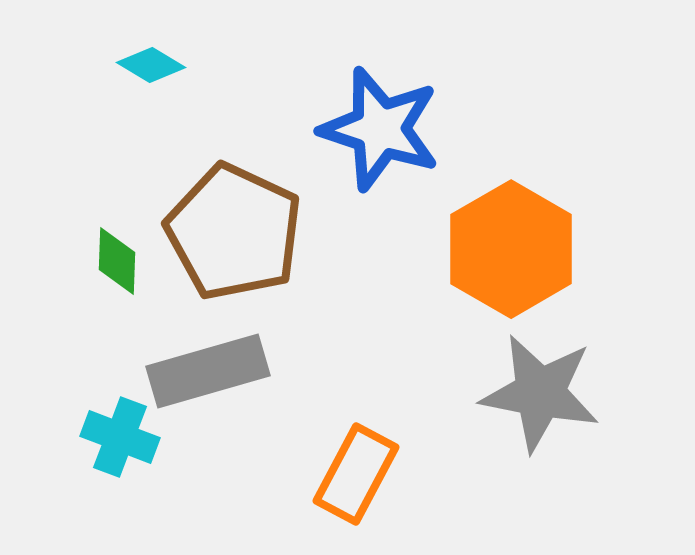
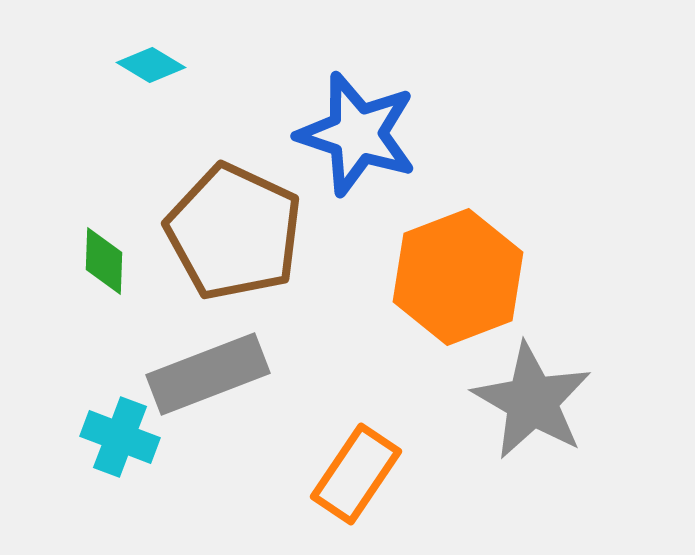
blue star: moved 23 px left, 5 px down
orange hexagon: moved 53 px left, 28 px down; rotated 9 degrees clockwise
green diamond: moved 13 px left
gray rectangle: moved 3 px down; rotated 5 degrees counterclockwise
gray star: moved 8 px left, 8 px down; rotated 19 degrees clockwise
orange rectangle: rotated 6 degrees clockwise
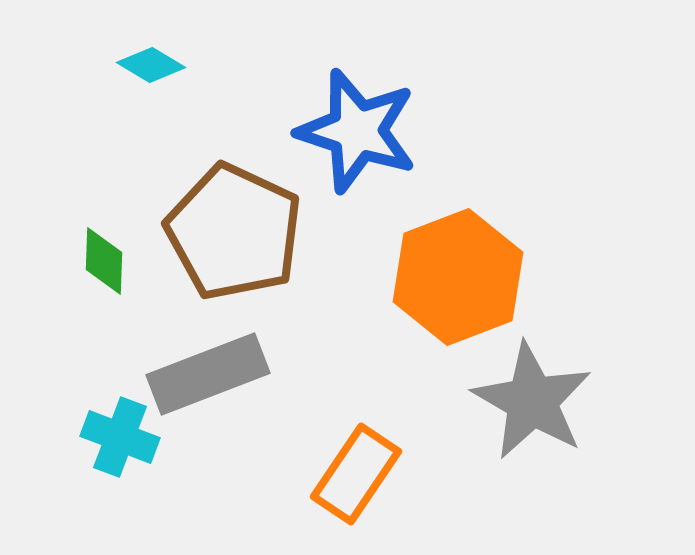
blue star: moved 3 px up
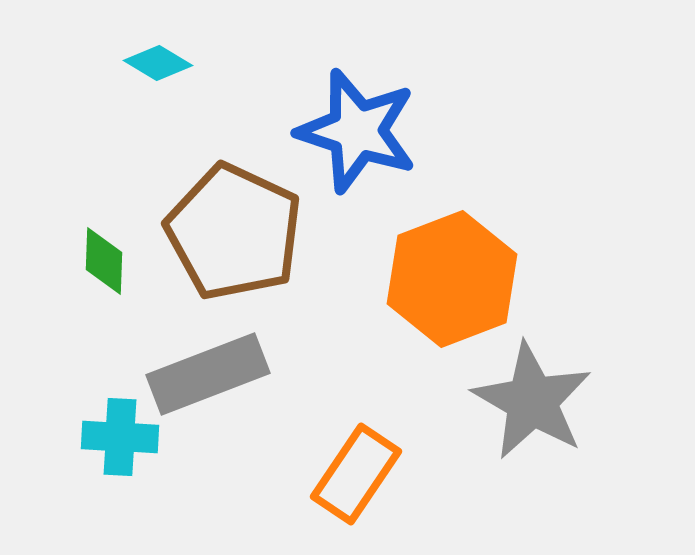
cyan diamond: moved 7 px right, 2 px up
orange hexagon: moved 6 px left, 2 px down
cyan cross: rotated 18 degrees counterclockwise
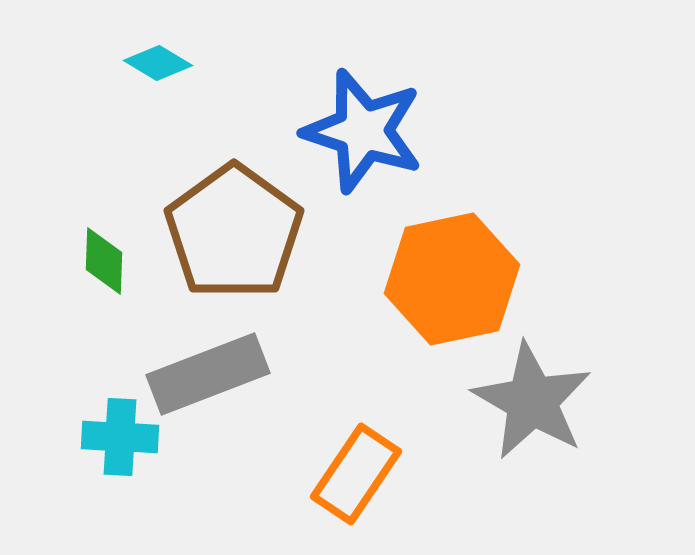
blue star: moved 6 px right
brown pentagon: rotated 11 degrees clockwise
orange hexagon: rotated 9 degrees clockwise
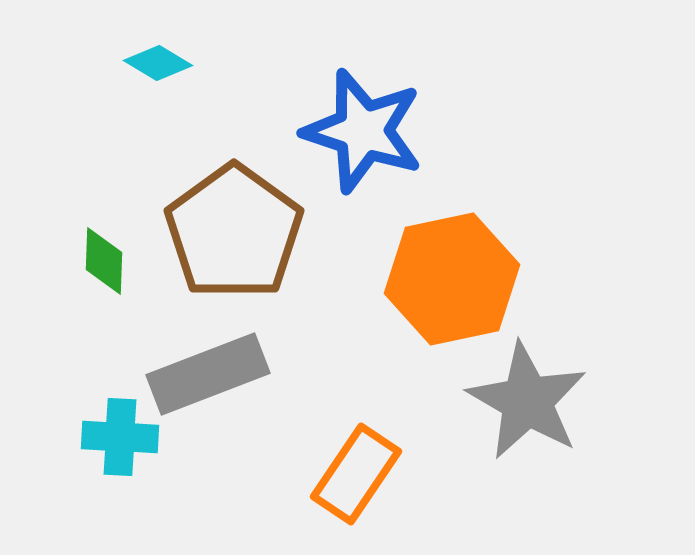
gray star: moved 5 px left
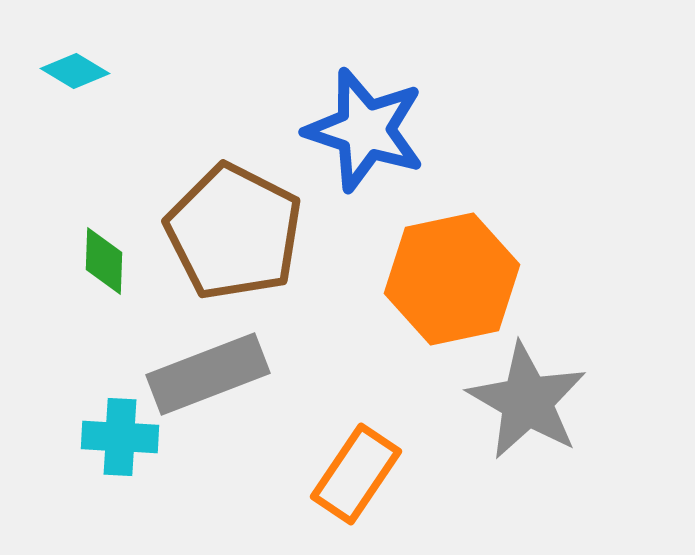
cyan diamond: moved 83 px left, 8 px down
blue star: moved 2 px right, 1 px up
brown pentagon: rotated 9 degrees counterclockwise
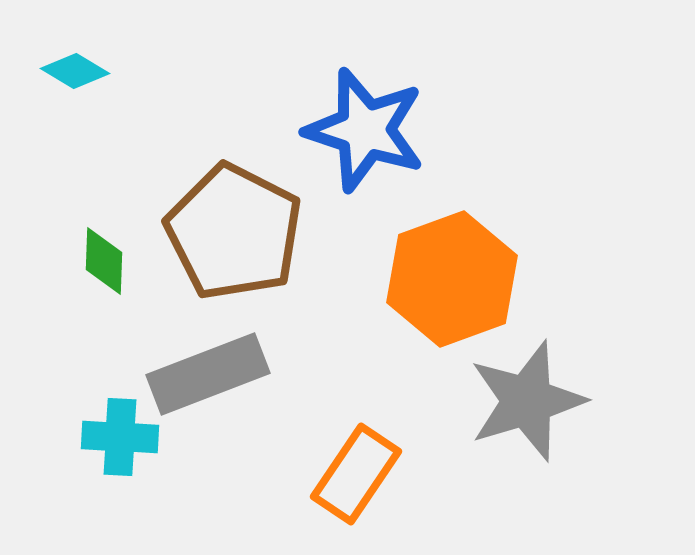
orange hexagon: rotated 8 degrees counterclockwise
gray star: rotated 25 degrees clockwise
